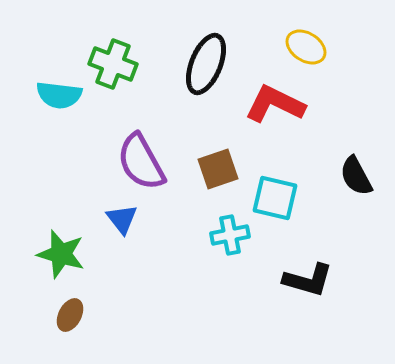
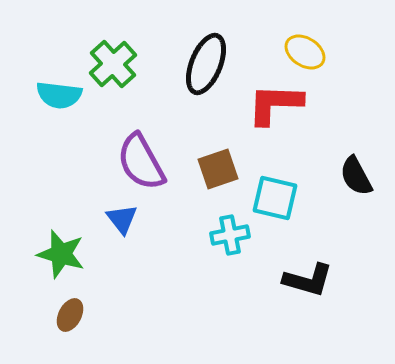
yellow ellipse: moved 1 px left, 5 px down
green cross: rotated 27 degrees clockwise
red L-shape: rotated 24 degrees counterclockwise
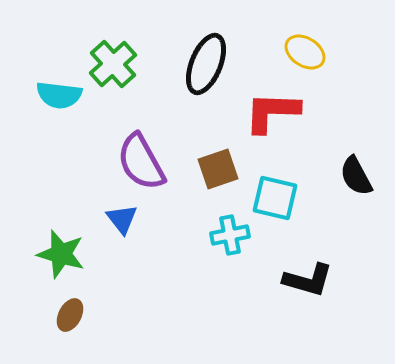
red L-shape: moved 3 px left, 8 px down
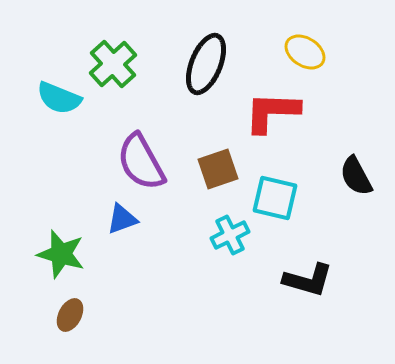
cyan semicircle: moved 3 px down; rotated 15 degrees clockwise
blue triangle: rotated 48 degrees clockwise
cyan cross: rotated 15 degrees counterclockwise
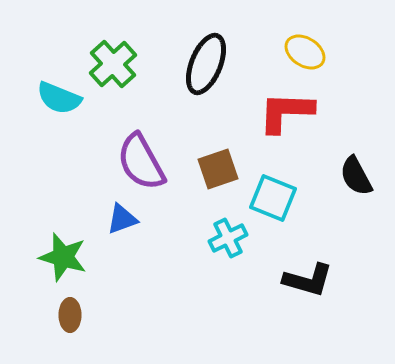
red L-shape: moved 14 px right
cyan square: moved 2 px left; rotated 9 degrees clockwise
cyan cross: moved 2 px left, 3 px down
green star: moved 2 px right, 3 px down
brown ellipse: rotated 28 degrees counterclockwise
